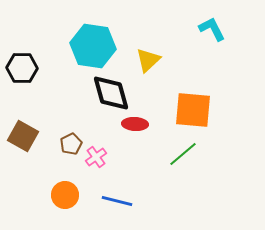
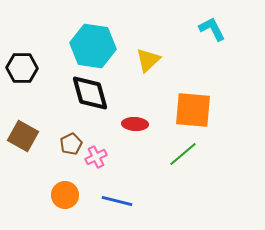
black diamond: moved 21 px left
pink cross: rotated 10 degrees clockwise
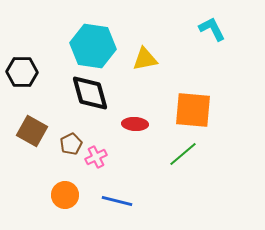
yellow triangle: moved 3 px left, 1 px up; rotated 32 degrees clockwise
black hexagon: moved 4 px down
brown square: moved 9 px right, 5 px up
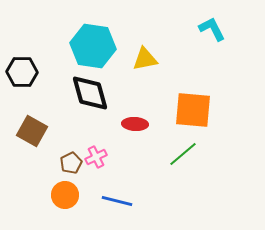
brown pentagon: moved 19 px down
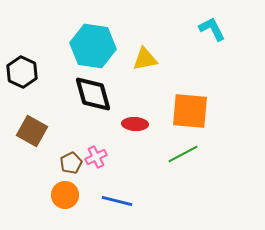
black hexagon: rotated 24 degrees clockwise
black diamond: moved 3 px right, 1 px down
orange square: moved 3 px left, 1 px down
green line: rotated 12 degrees clockwise
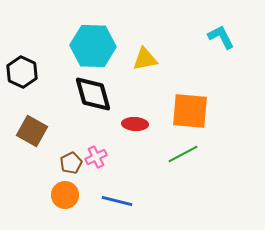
cyan L-shape: moved 9 px right, 8 px down
cyan hexagon: rotated 6 degrees counterclockwise
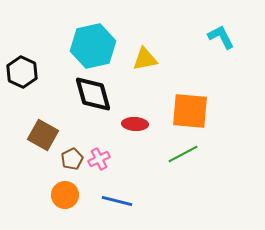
cyan hexagon: rotated 15 degrees counterclockwise
brown square: moved 11 px right, 4 px down
pink cross: moved 3 px right, 2 px down
brown pentagon: moved 1 px right, 4 px up
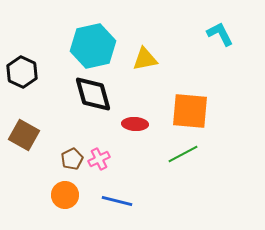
cyan L-shape: moved 1 px left, 3 px up
brown square: moved 19 px left
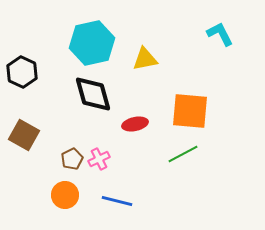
cyan hexagon: moved 1 px left, 3 px up
red ellipse: rotated 15 degrees counterclockwise
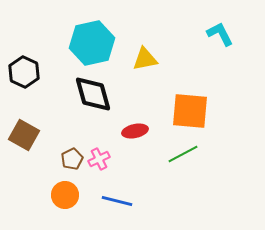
black hexagon: moved 2 px right
red ellipse: moved 7 px down
